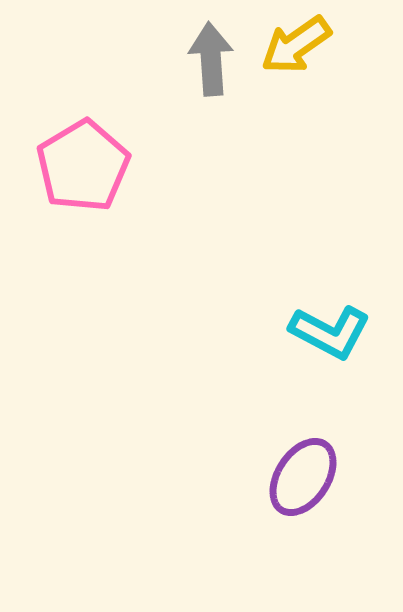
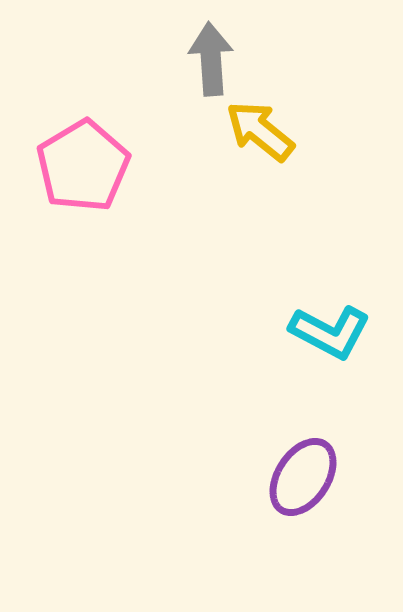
yellow arrow: moved 36 px left, 86 px down; rotated 74 degrees clockwise
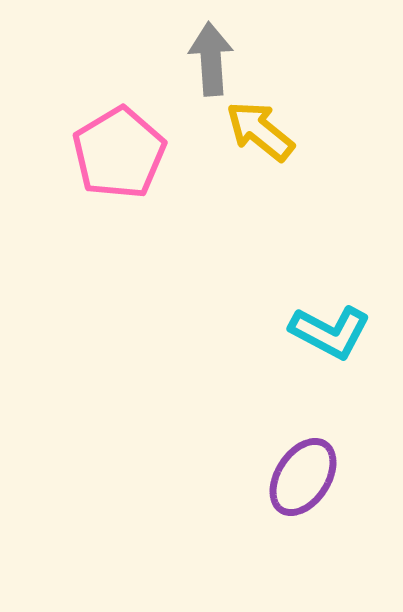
pink pentagon: moved 36 px right, 13 px up
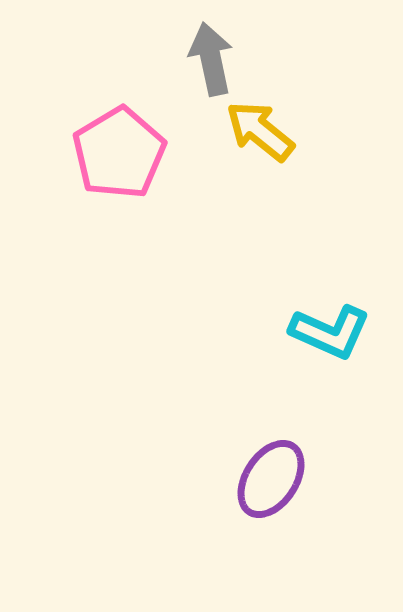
gray arrow: rotated 8 degrees counterclockwise
cyan L-shape: rotated 4 degrees counterclockwise
purple ellipse: moved 32 px left, 2 px down
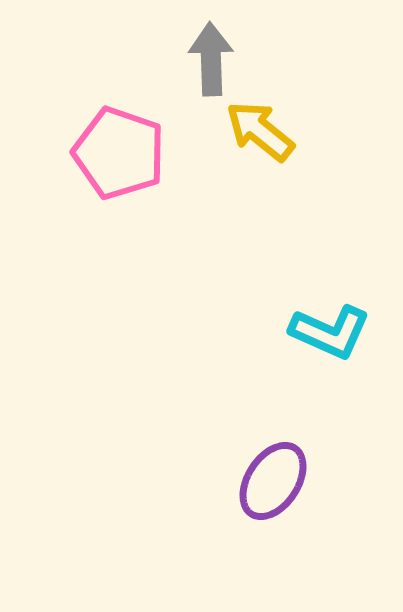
gray arrow: rotated 10 degrees clockwise
pink pentagon: rotated 22 degrees counterclockwise
purple ellipse: moved 2 px right, 2 px down
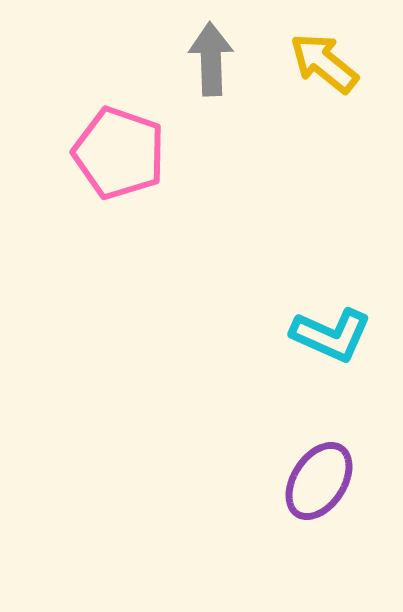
yellow arrow: moved 64 px right, 68 px up
cyan L-shape: moved 1 px right, 3 px down
purple ellipse: moved 46 px right
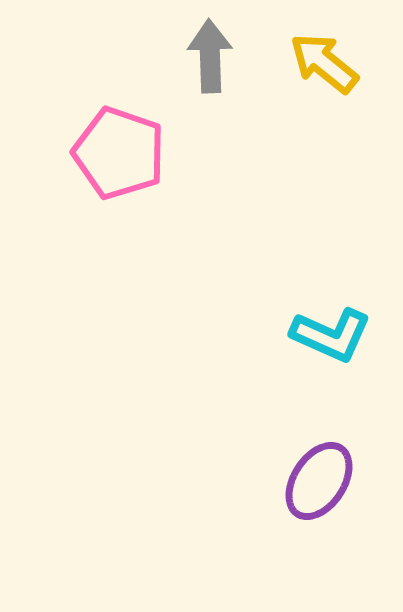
gray arrow: moved 1 px left, 3 px up
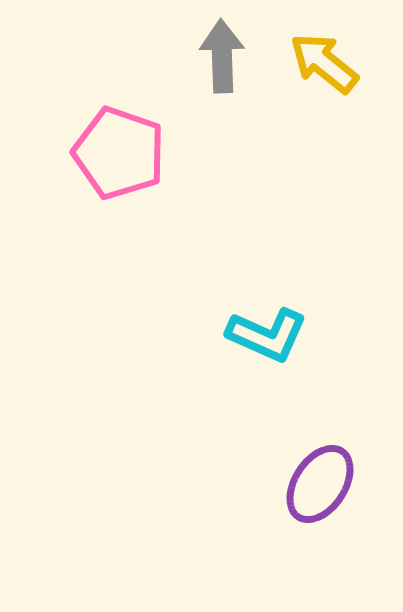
gray arrow: moved 12 px right
cyan L-shape: moved 64 px left
purple ellipse: moved 1 px right, 3 px down
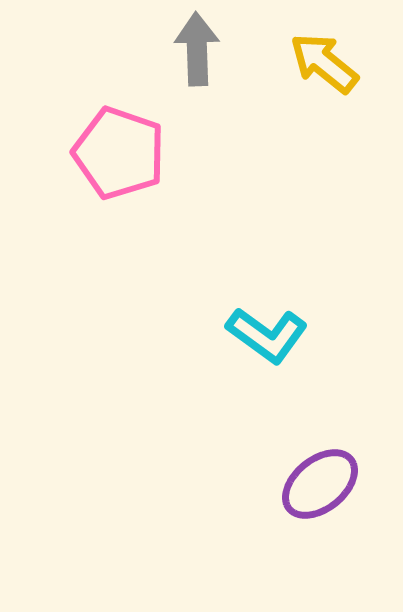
gray arrow: moved 25 px left, 7 px up
cyan L-shape: rotated 12 degrees clockwise
purple ellipse: rotated 18 degrees clockwise
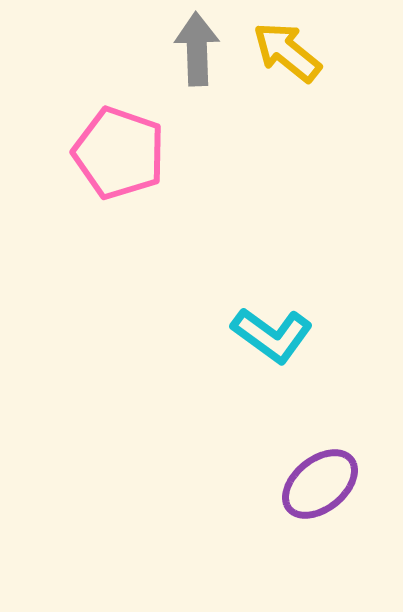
yellow arrow: moved 37 px left, 11 px up
cyan L-shape: moved 5 px right
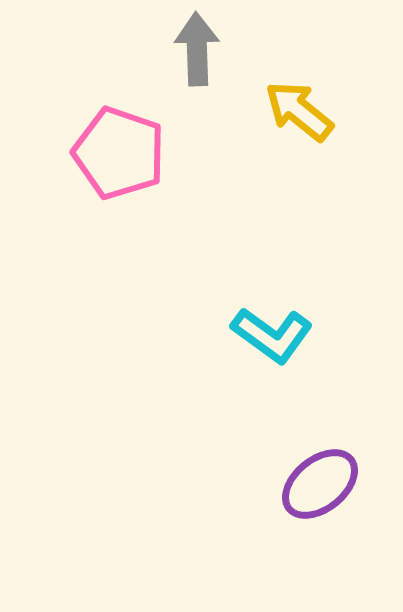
yellow arrow: moved 12 px right, 59 px down
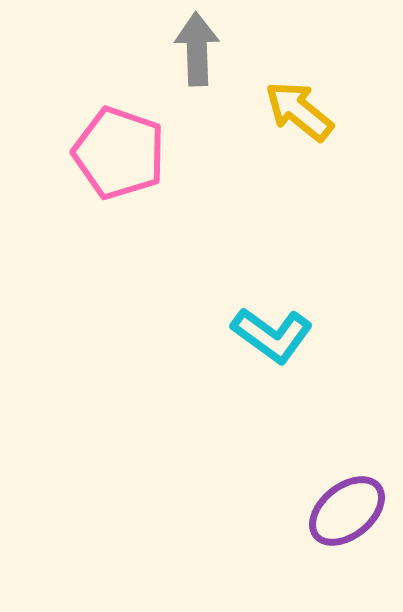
purple ellipse: moved 27 px right, 27 px down
